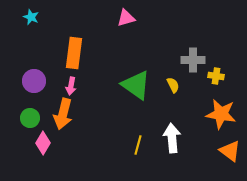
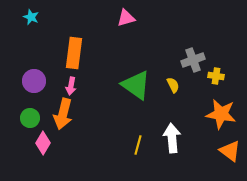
gray cross: rotated 20 degrees counterclockwise
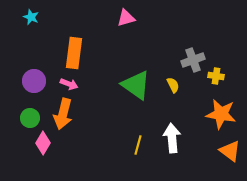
pink arrow: moved 2 px left, 2 px up; rotated 78 degrees counterclockwise
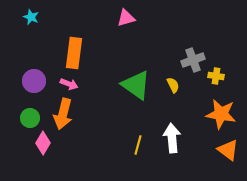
orange triangle: moved 2 px left, 1 px up
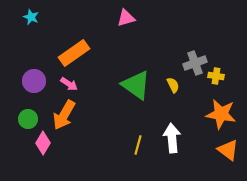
orange rectangle: rotated 48 degrees clockwise
gray cross: moved 2 px right, 3 px down
pink arrow: rotated 12 degrees clockwise
orange arrow: moved 1 px right, 1 px down; rotated 16 degrees clockwise
green circle: moved 2 px left, 1 px down
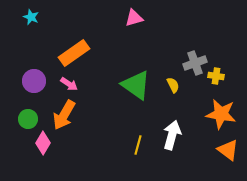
pink triangle: moved 8 px right
white arrow: moved 3 px up; rotated 20 degrees clockwise
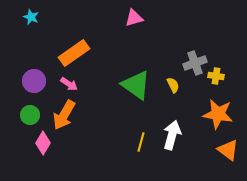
orange star: moved 3 px left
green circle: moved 2 px right, 4 px up
yellow line: moved 3 px right, 3 px up
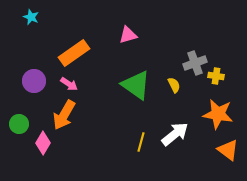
pink triangle: moved 6 px left, 17 px down
yellow semicircle: moved 1 px right
green circle: moved 11 px left, 9 px down
white arrow: moved 3 px right, 1 px up; rotated 36 degrees clockwise
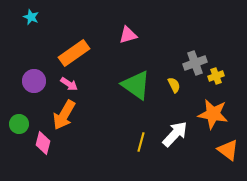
yellow cross: rotated 28 degrees counterclockwise
orange star: moved 5 px left
white arrow: rotated 8 degrees counterclockwise
pink diamond: rotated 15 degrees counterclockwise
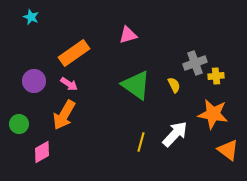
yellow cross: rotated 14 degrees clockwise
pink diamond: moved 1 px left, 9 px down; rotated 45 degrees clockwise
